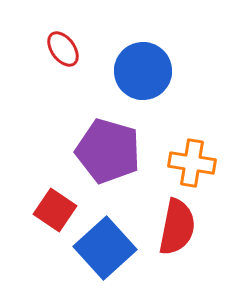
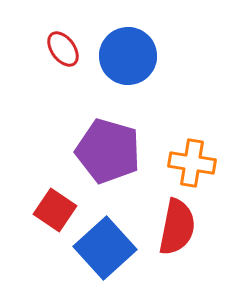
blue circle: moved 15 px left, 15 px up
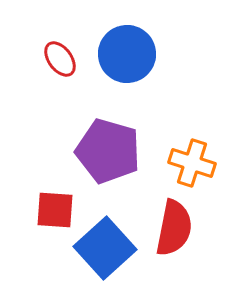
red ellipse: moved 3 px left, 10 px down
blue circle: moved 1 px left, 2 px up
orange cross: rotated 9 degrees clockwise
red square: rotated 30 degrees counterclockwise
red semicircle: moved 3 px left, 1 px down
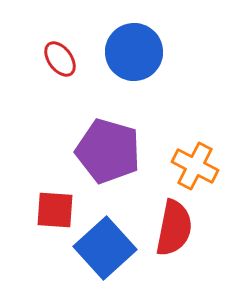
blue circle: moved 7 px right, 2 px up
orange cross: moved 3 px right, 3 px down; rotated 9 degrees clockwise
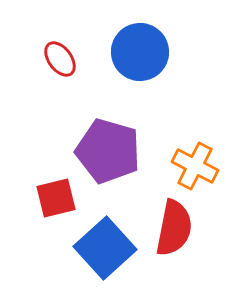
blue circle: moved 6 px right
red square: moved 1 px right, 12 px up; rotated 18 degrees counterclockwise
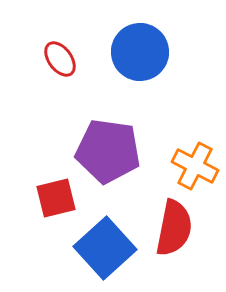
purple pentagon: rotated 8 degrees counterclockwise
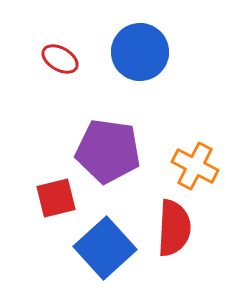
red ellipse: rotated 24 degrees counterclockwise
red semicircle: rotated 8 degrees counterclockwise
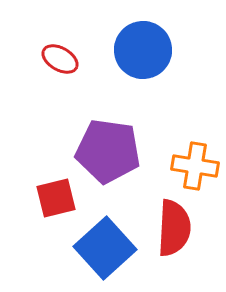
blue circle: moved 3 px right, 2 px up
orange cross: rotated 18 degrees counterclockwise
